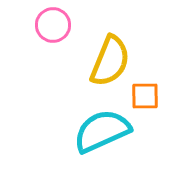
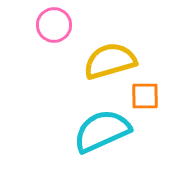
pink circle: moved 1 px right
yellow semicircle: rotated 128 degrees counterclockwise
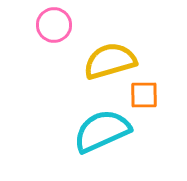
orange square: moved 1 px left, 1 px up
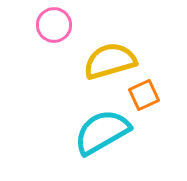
orange square: rotated 24 degrees counterclockwise
cyan semicircle: moved 1 px down; rotated 6 degrees counterclockwise
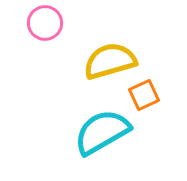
pink circle: moved 9 px left, 2 px up
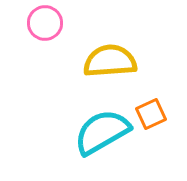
yellow semicircle: rotated 12 degrees clockwise
orange square: moved 7 px right, 19 px down
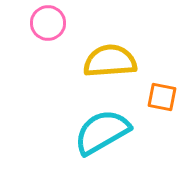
pink circle: moved 3 px right
orange square: moved 11 px right, 17 px up; rotated 36 degrees clockwise
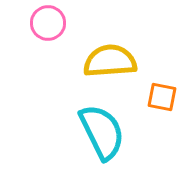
cyan semicircle: rotated 94 degrees clockwise
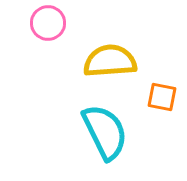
cyan semicircle: moved 3 px right
